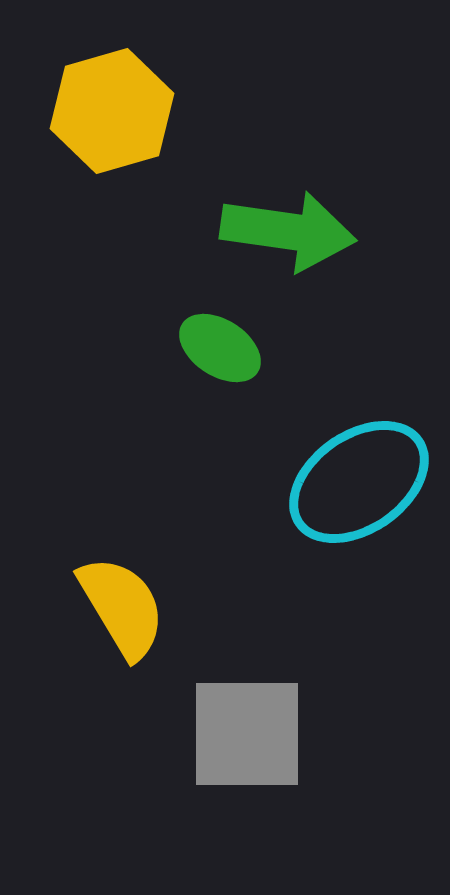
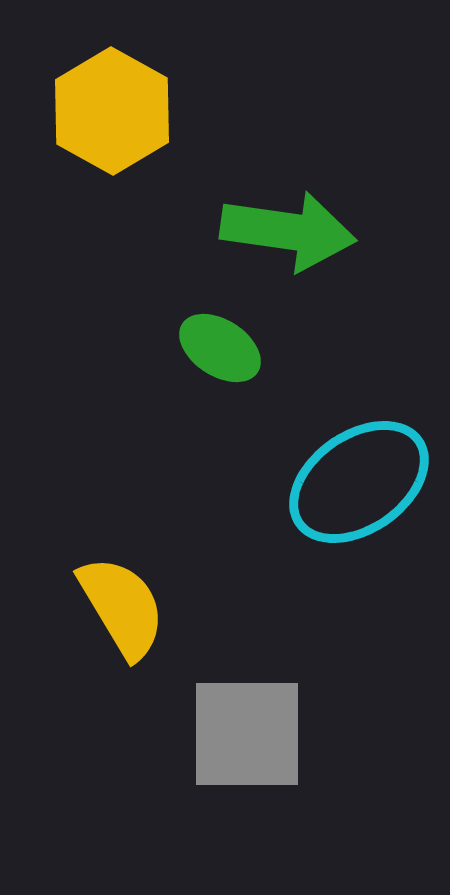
yellow hexagon: rotated 15 degrees counterclockwise
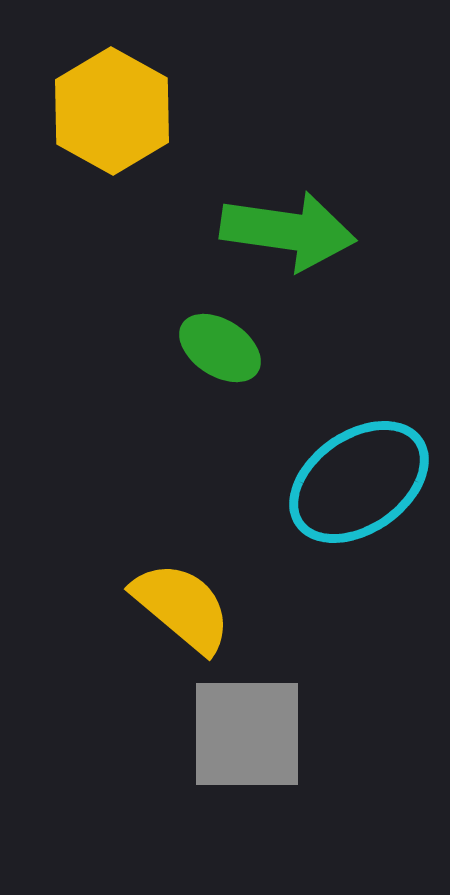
yellow semicircle: moved 60 px right; rotated 19 degrees counterclockwise
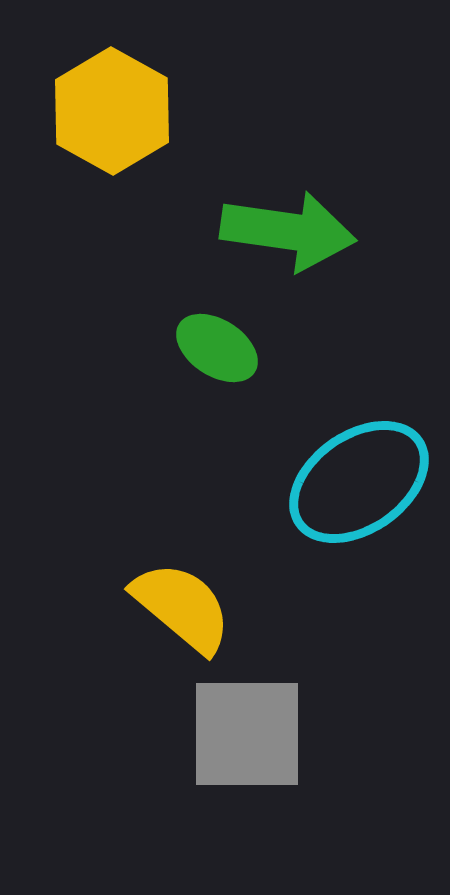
green ellipse: moved 3 px left
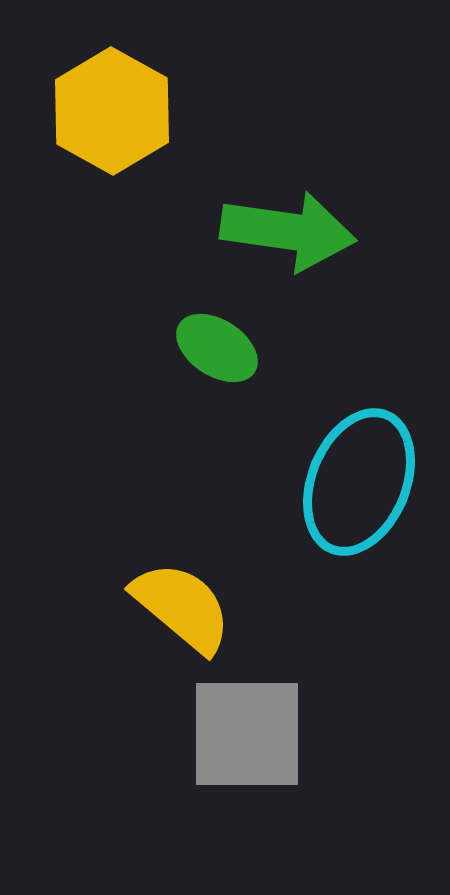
cyan ellipse: rotated 33 degrees counterclockwise
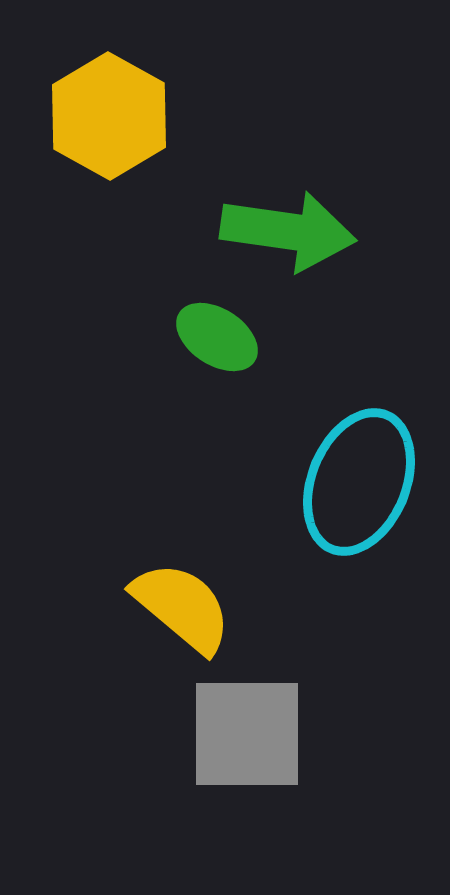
yellow hexagon: moved 3 px left, 5 px down
green ellipse: moved 11 px up
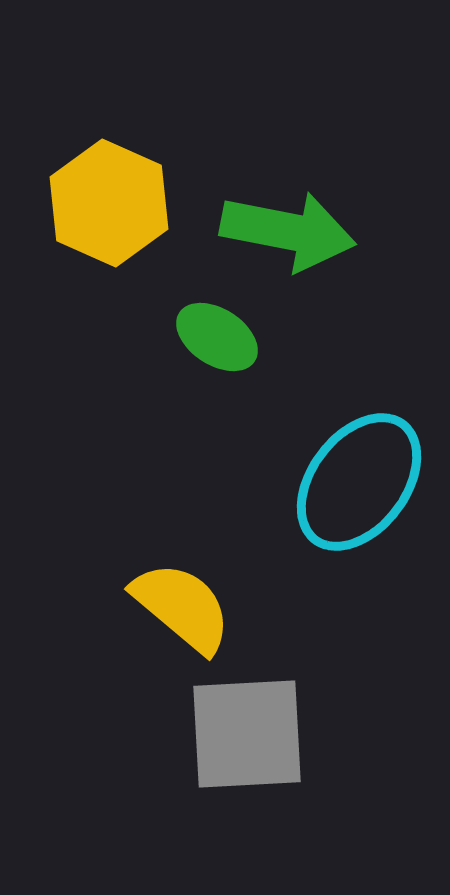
yellow hexagon: moved 87 px down; rotated 5 degrees counterclockwise
green arrow: rotated 3 degrees clockwise
cyan ellipse: rotated 15 degrees clockwise
gray square: rotated 3 degrees counterclockwise
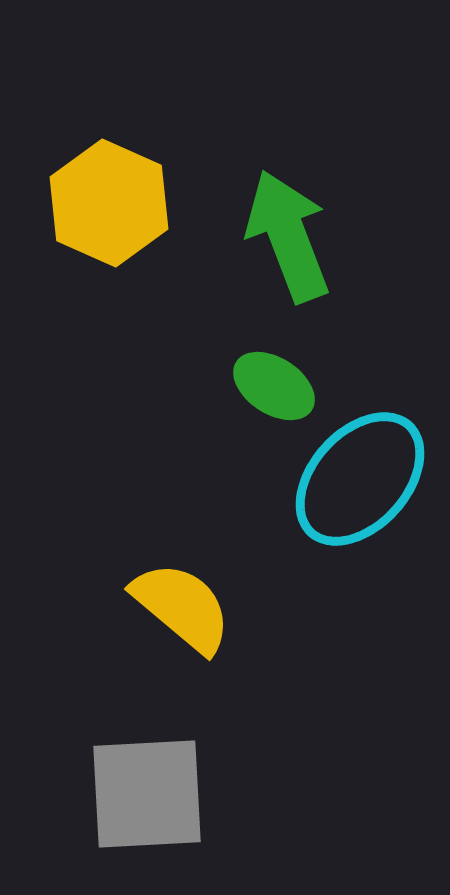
green arrow: moved 5 px down; rotated 122 degrees counterclockwise
green ellipse: moved 57 px right, 49 px down
cyan ellipse: moved 1 px right, 3 px up; rotated 5 degrees clockwise
gray square: moved 100 px left, 60 px down
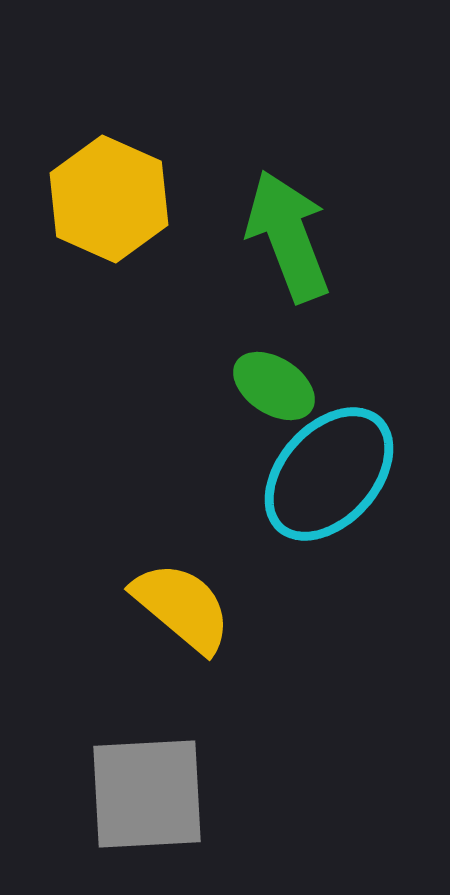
yellow hexagon: moved 4 px up
cyan ellipse: moved 31 px left, 5 px up
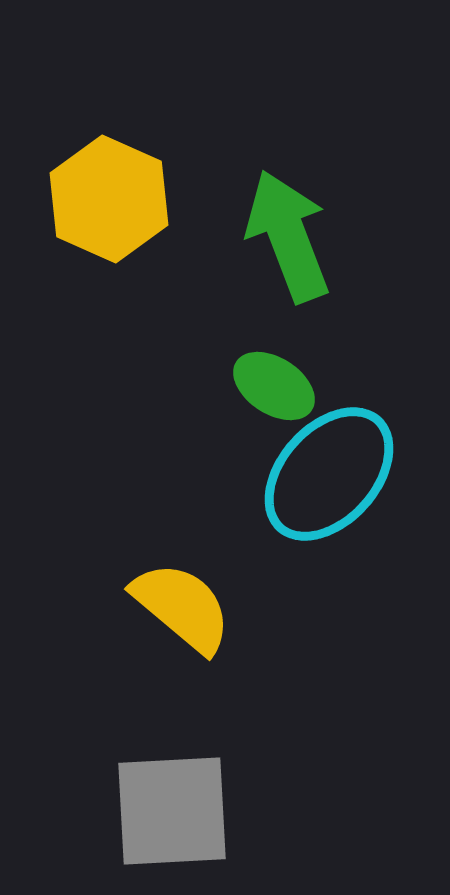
gray square: moved 25 px right, 17 px down
